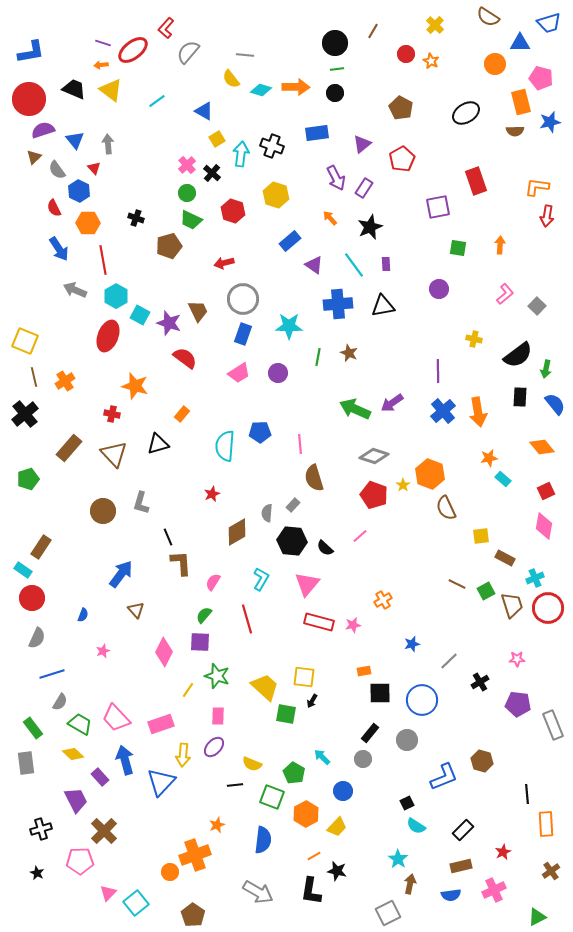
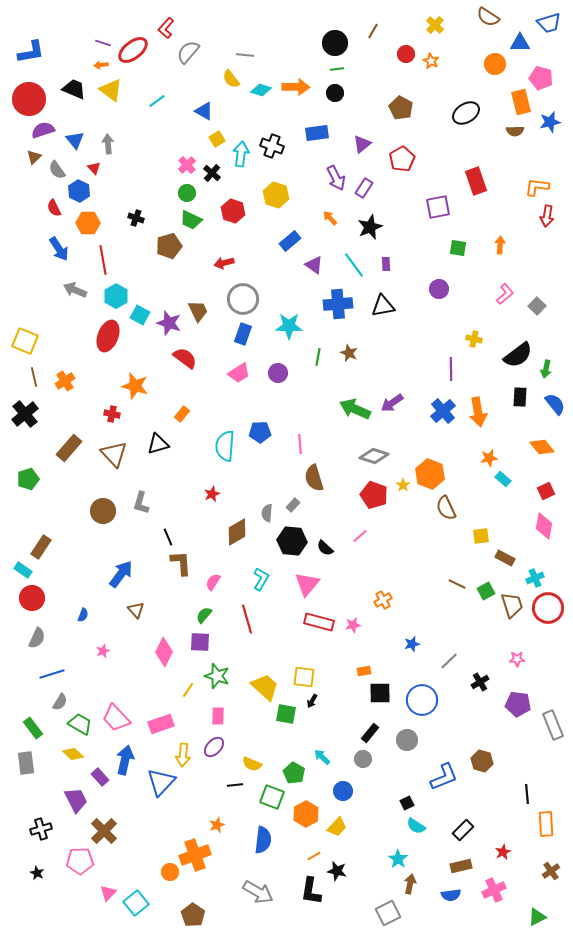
purple line at (438, 371): moved 13 px right, 2 px up
blue arrow at (125, 760): rotated 28 degrees clockwise
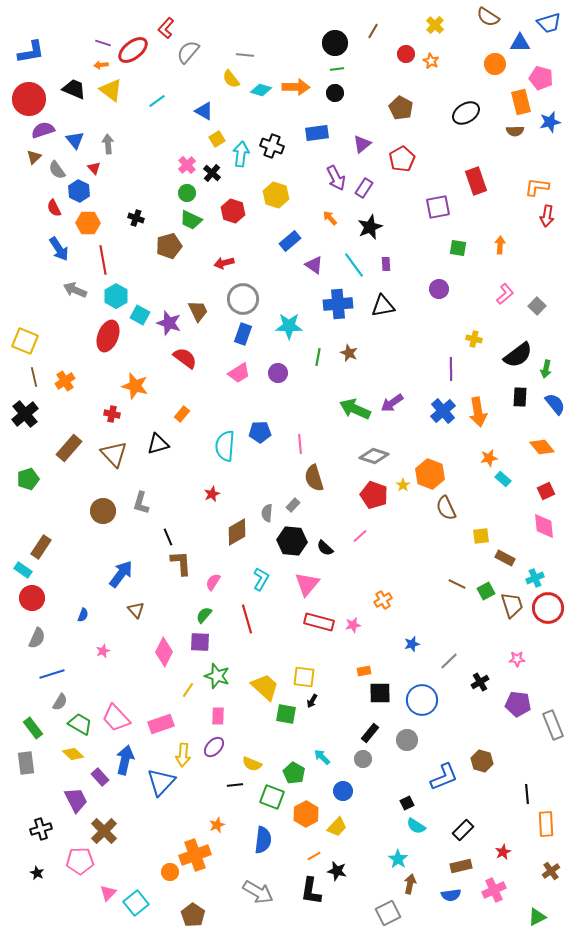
pink diamond at (544, 526): rotated 16 degrees counterclockwise
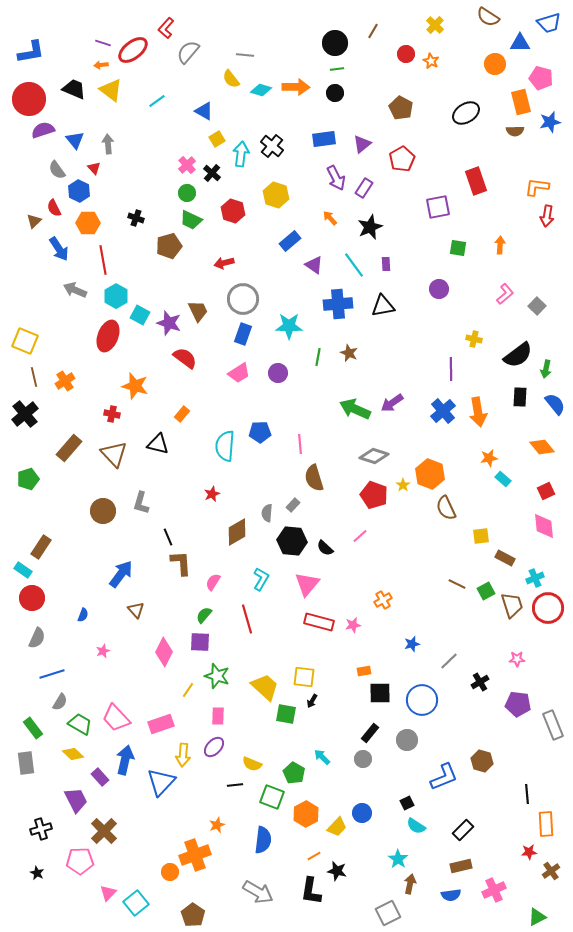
blue rectangle at (317, 133): moved 7 px right, 6 px down
black cross at (272, 146): rotated 20 degrees clockwise
brown triangle at (34, 157): moved 64 px down
black triangle at (158, 444): rotated 30 degrees clockwise
blue circle at (343, 791): moved 19 px right, 22 px down
red star at (503, 852): moved 26 px right; rotated 21 degrees clockwise
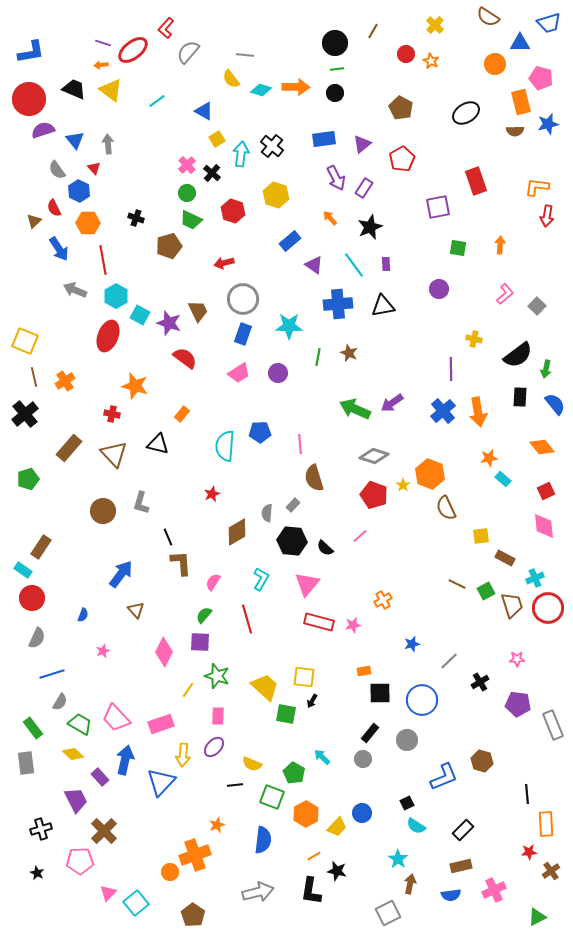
blue star at (550, 122): moved 2 px left, 2 px down
gray arrow at (258, 892): rotated 44 degrees counterclockwise
